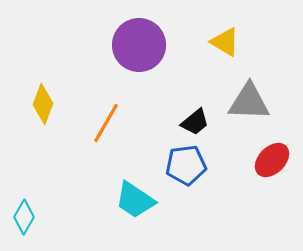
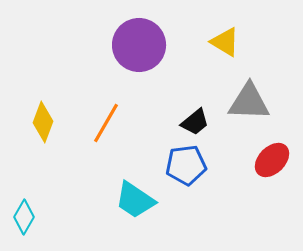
yellow diamond: moved 18 px down
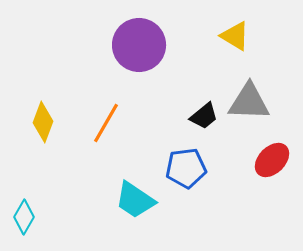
yellow triangle: moved 10 px right, 6 px up
black trapezoid: moved 9 px right, 6 px up
blue pentagon: moved 3 px down
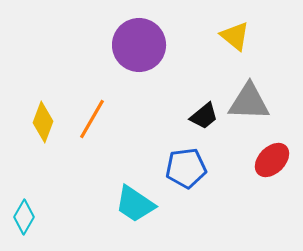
yellow triangle: rotated 8 degrees clockwise
orange line: moved 14 px left, 4 px up
cyan trapezoid: moved 4 px down
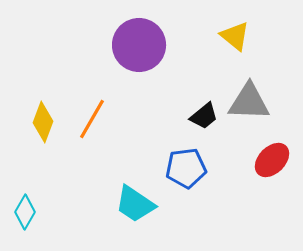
cyan diamond: moved 1 px right, 5 px up
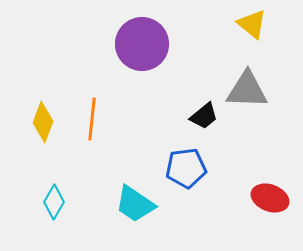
yellow triangle: moved 17 px right, 12 px up
purple circle: moved 3 px right, 1 px up
gray triangle: moved 2 px left, 12 px up
orange line: rotated 24 degrees counterclockwise
red ellipse: moved 2 px left, 38 px down; rotated 66 degrees clockwise
cyan diamond: moved 29 px right, 10 px up
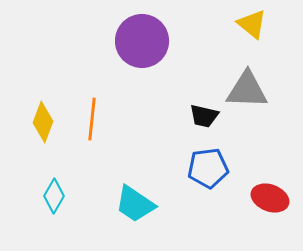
purple circle: moved 3 px up
black trapezoid: rotated 52 degrees clockwise
blue pentagon: moved 22 px right
cyan diamond: moved 6 px up
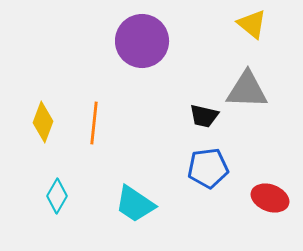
orange line: moved 2 px right, 4 px down
cyan diamond: moved 3 px right
